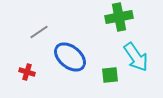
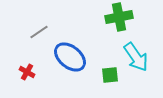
red cross: rotated 14 degrees clockwise
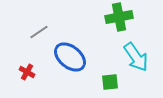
green square: moved 7 px down
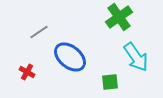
green cross: rotated 24 degrees counterclockwise
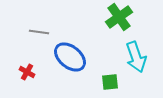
gray line: rotated 42 degrees clockwise
cyan arrow: rotated 16 degrees clockwise
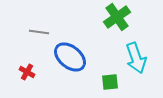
green cross: moved 2 px left
cyan arrow: moved 1 px down
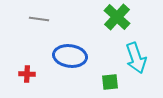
green cross: rotated 12 degrees counterclockwise
gray line: moved 13 px up
blue ellipse: moved 1 px up; rotated 32 degrees counterclockwise
red cross: moved 2 px down; rotated 28 degrees counterclockwise
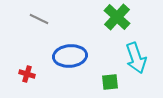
gray line: rotated 18 degrees clockwise
blue ellipse: rotated 12 degrees counterclockwise
red cross: rotated 14 degrees clockwise
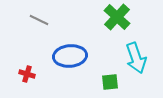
gray line: moved 1 px down
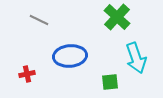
red cross: rotated 28 degrees counterclockwise
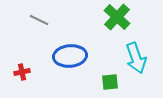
red cross: moved 5 px left, 2 px up
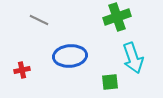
green cross: rotated 28 degrees clockwise
cyan arrow: moved 3 px left
red cross: moved 2 px up
